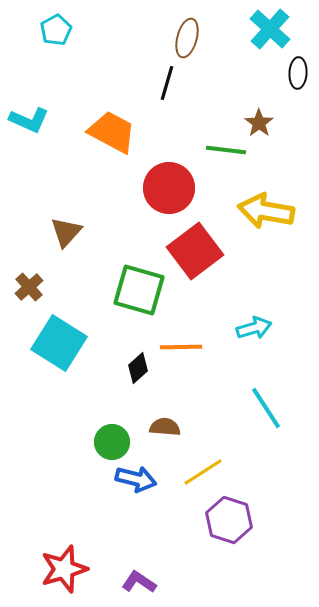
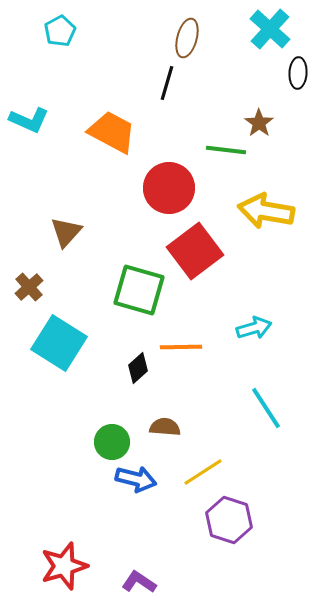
cyan pentagon: moved 4 px right, 1 px down
red star: moved 3 px up
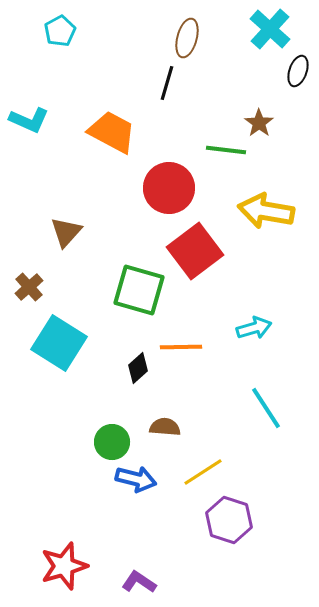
black ellipse: moved 2 px up; rotated 16 degrees clockwise
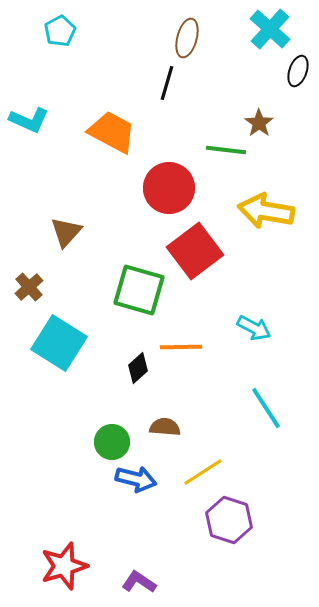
cyan arrow: rotated 44 degrees clockwise
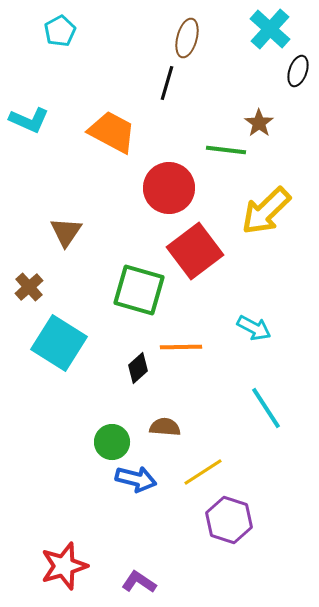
yellow arrow: rotated 54 degrees counterclockwise
brown triangle: rotated 8 degrees counterclockwise
